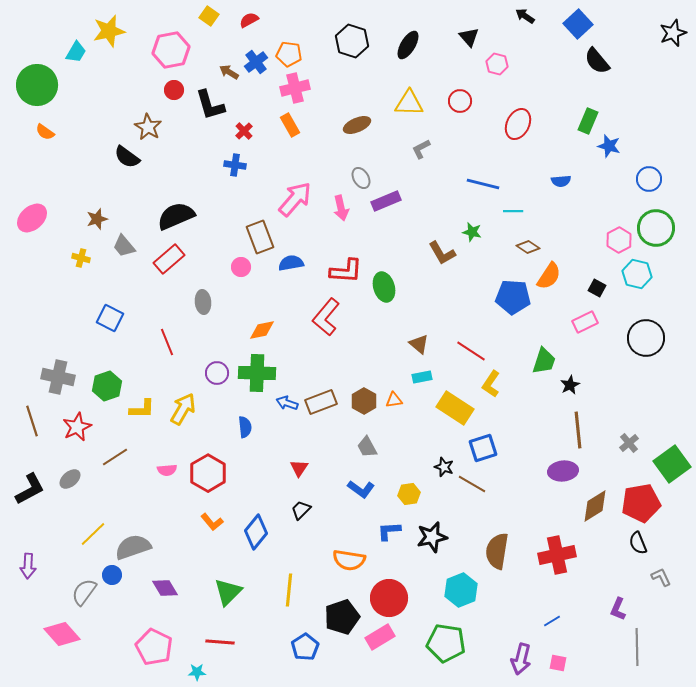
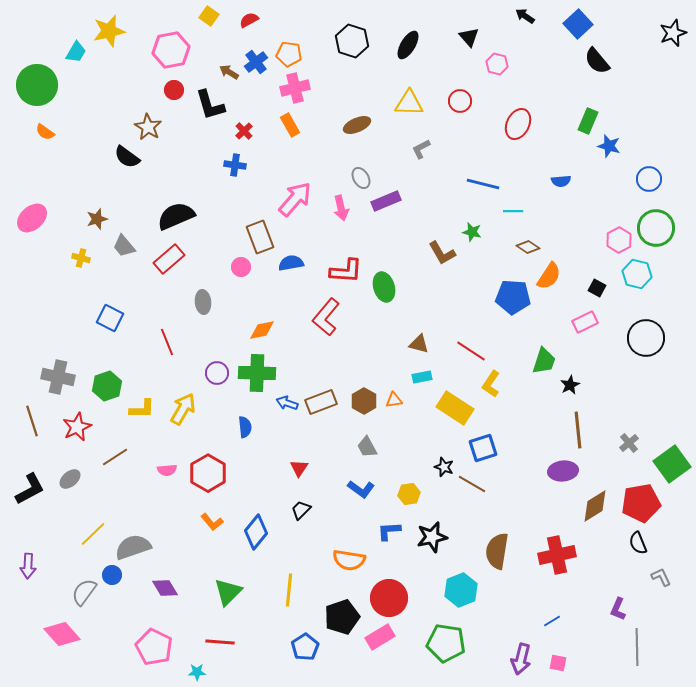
brown triangle at (419, 344): rotated 25 degrees counterclockwise
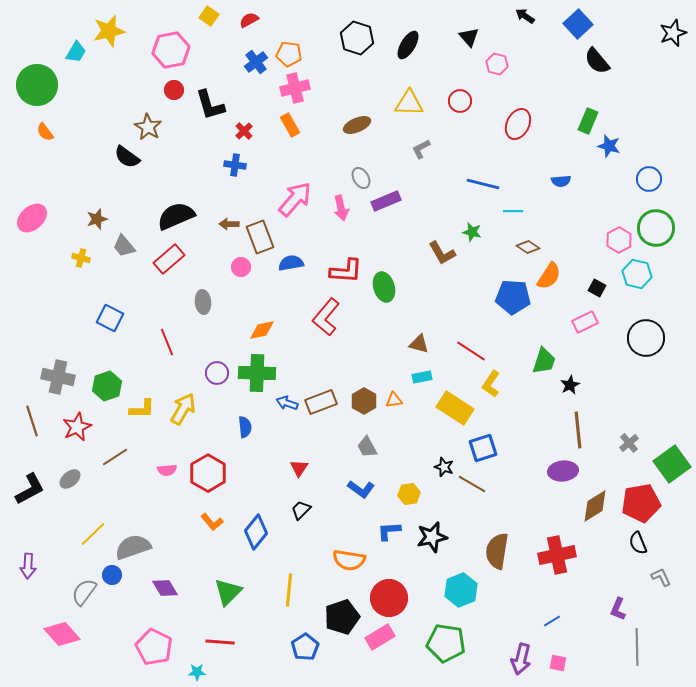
black hexagon at (352, 41): moved 5 px right, 3 px up
brown arrow at (229, 72): moved 152 px down; rotated 30 degrees counterclockwise
orange semicircle at (45, 132): rotated 18 degrees clockwise
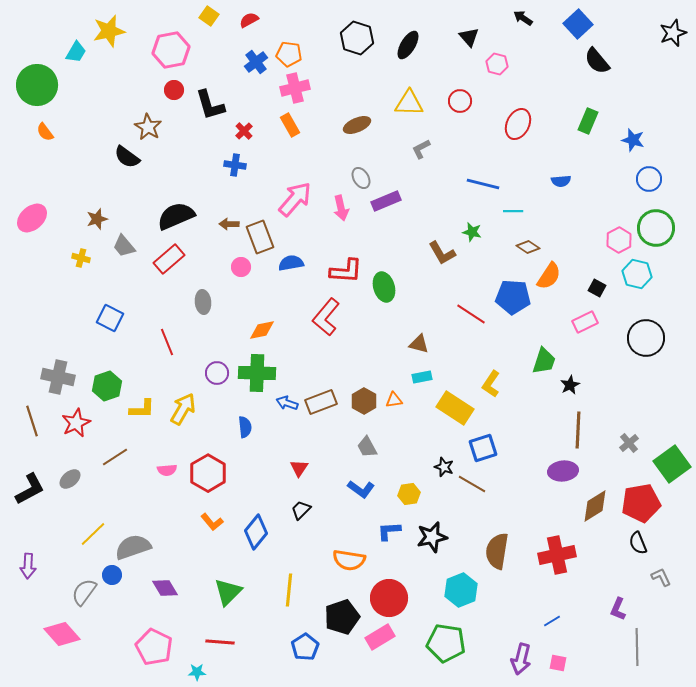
black arrow at (525, 16): moved 2 px left, 2 px down
blue star at (609, 146): moved 24 px right, 6 px up
red line at (471, 351): moved 37 px up
red star at (77, 427): moved 1 px left, 4 px up
brown line at (578, 430): rotated 9 degrees clockwise
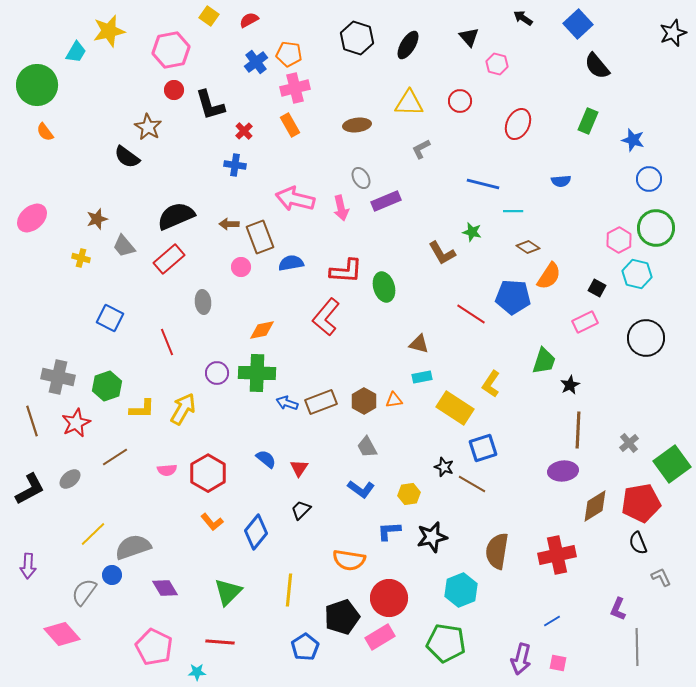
black semicircle at (597, 61): moved 5 px down
brown ellipse at (357, 125): rotated 16 degrees clockwise
pink arrow at (295, 199): rotated 117 degrees counterclockwise
blue semicircle at (245, 427): moved 21 px right, 32 px down; rotated 45 degrees counterclockwise
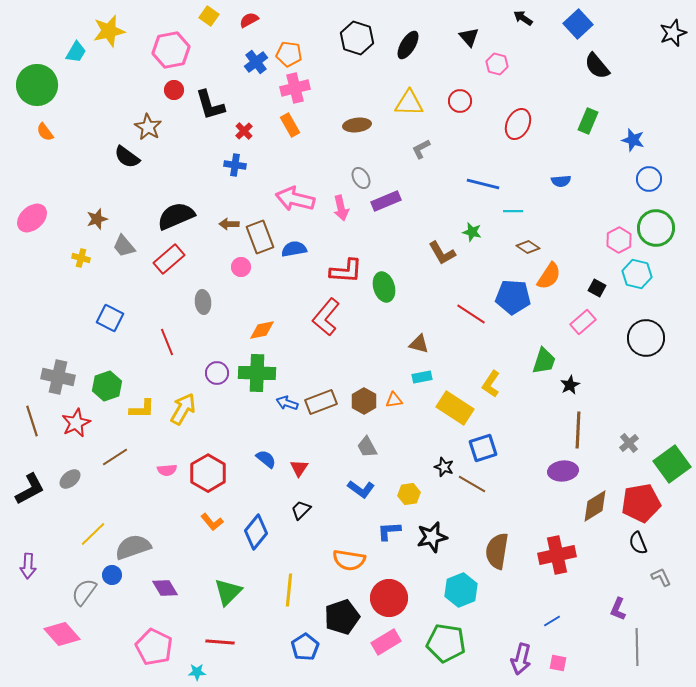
blue semicircle at (291, 263): moved 3 px right, 14 px up
pink rectangle at (585, 322): moved 2 px left; rotated 15 degrees counterclockwise
pink rectangle at (380, 637): moved 6 px right, 5 px down
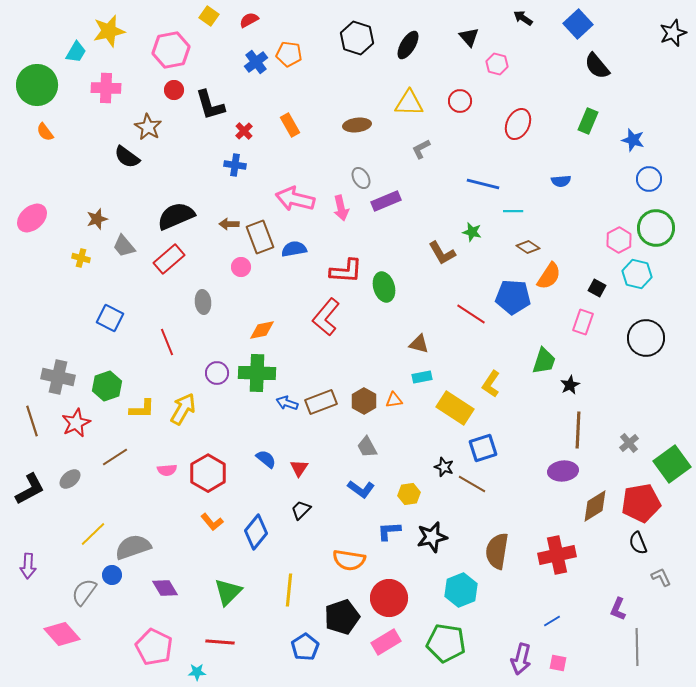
pink cross at (295, 88): moved 189 px left; rotated 16 degrees clockwise
pink rectangle at (583, 322): rotated 30 degrees counterclockwise
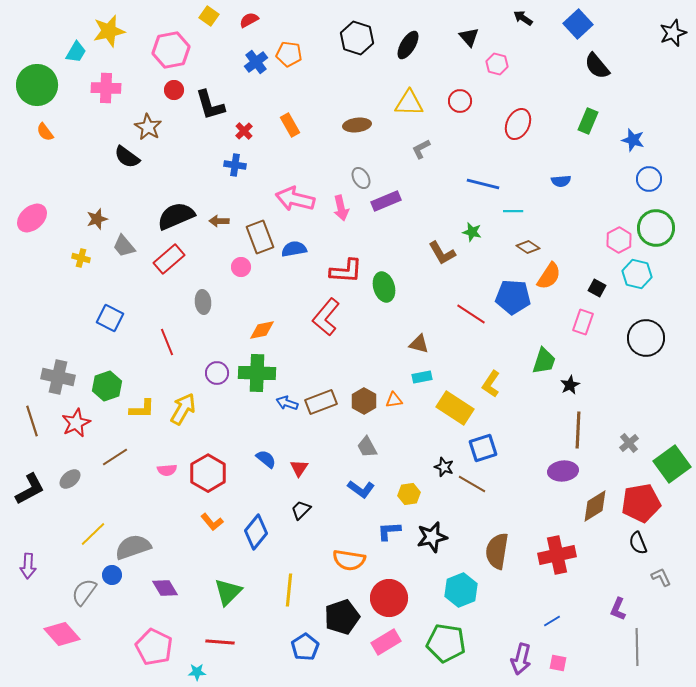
brown arrow at (229, 224): moved 10 px left, 3 px up
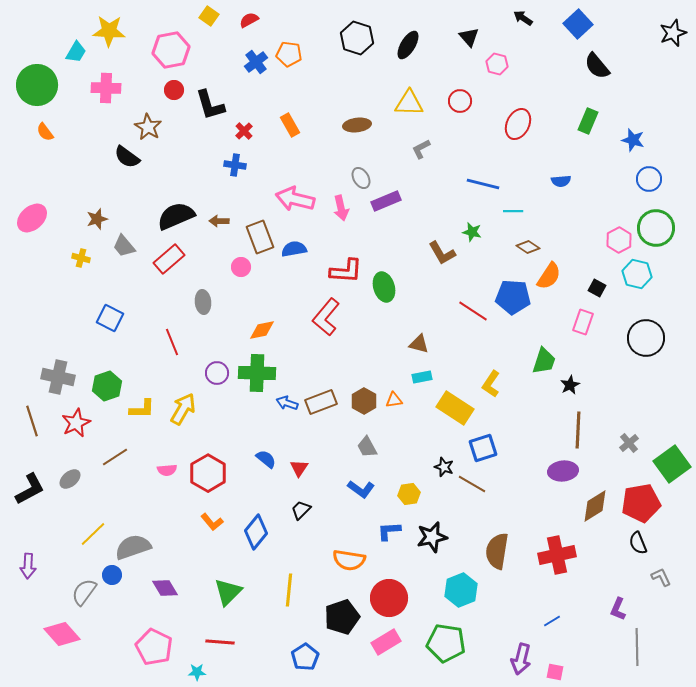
yellow star at (109, 31): rotated 16 degrees clockwise
red line at (471, 314): moved 2 px right, 3 px up
red line at (167, 342): moved 5 px right
blue pentagon at (305, 647): moved 10 px down
pink square at (558, 663): moved 3 px left, 9 px down
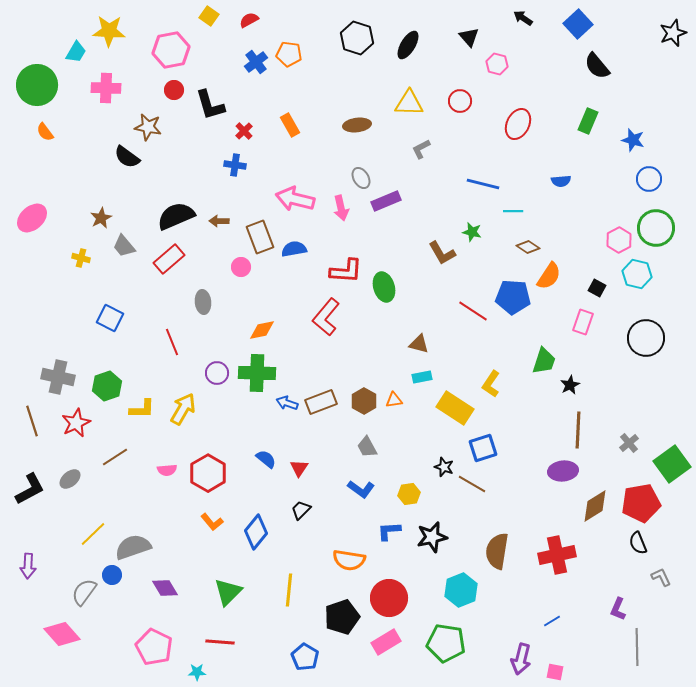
brown star at (148, 127): rotated 20 degrees counterclockwise
brown star at (97, 219): moved 4 px right, 1 px up; rotated 10 degrees counterclockwise
blue pentagon at (305, 657): rotated 8 degrees counterclockwise
